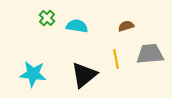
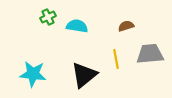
green cross: moved 1 px right, 1 px up; rotated 21 degrees clockwise
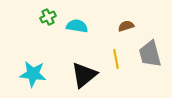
gray trapezoid: rotated 100 degrees counterclockwise
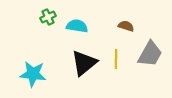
brown semicircle: rotated 35 degrees clockwise
gray trapezoid: rotated 136 degrees counterclockwise
yellow line: rotated 12 degrees clockwise
black triangle: moved 12 px up
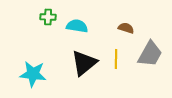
green cross: rotated 28 degrees clockwise
brown semicircle: moved 2 px down
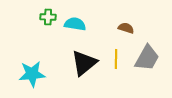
cyan semicircle: moved 2 px left, 2 px up
gray trapezoid: moved 3 px left, 4 px down
cyan star: moved 1 px left; rotated 12 degrees counterclockwise
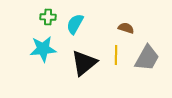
cyan semicircle: rotated 70 degrees counterclockwise
yellow line: moved 4 px up
cyan star: moved 11 px right, 25 px up
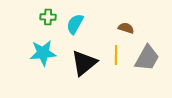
cyan star: moved 4 px down
